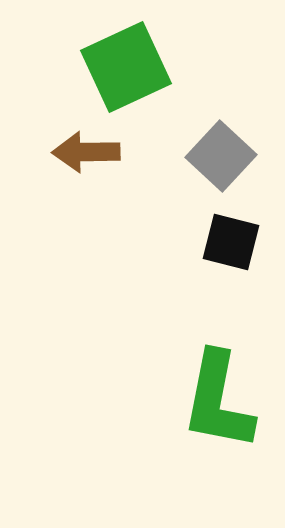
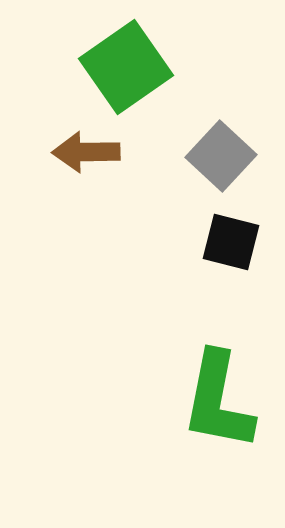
green square: rotated 10 degrees counterclockwise
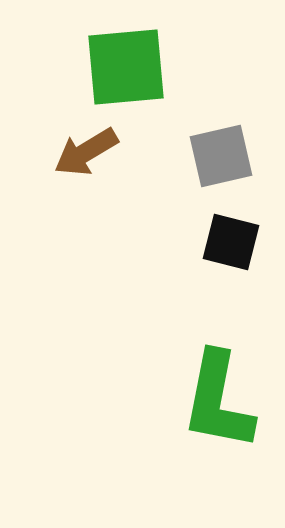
green square: rotated 30 degrees clockwise
brown arrow: rotated 30 degrees counterclockwise
gray square: rotated 34 degrees clockwise
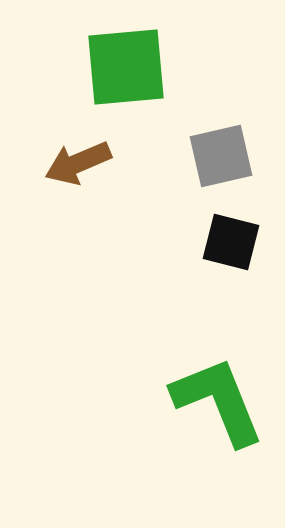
brown arrow: moved 8 px left, 11 px down; rotated 8 degrees clockwise
green L-shape: rotated 147 degrees clockwise
